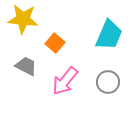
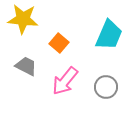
orange square: moved 4 px right
gray circle: moved 2 px left, 5 px down
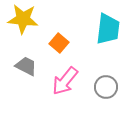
cyan trapezoid: moved 1 px left, 6 px up; rotated 16 degrees counterclockwise
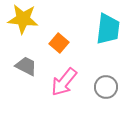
pink arrow: moved 1 px left, 1 px down
